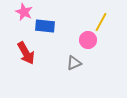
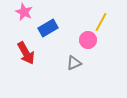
blue rectangle: moved 3 px right, 2 px down; rotated 36 degrees counterclockwise
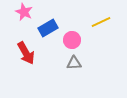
yellow line: rotated 36 degrees clockwise
pink circle: moved 16 px left
gray triangle: rotated 21 degrees clockwise
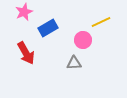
pink star: rotated 24 degrees clockwise
pink circle: moved 11 px right
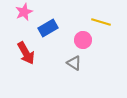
yellow line: rotated 42 degrees clockwise
gray triangle: rotated 35 degrees clockwise
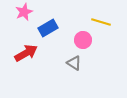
red arrow: rotated 90 degrees counterclockwise
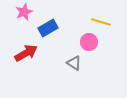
pink circle: moved 6 px right, 2 px down
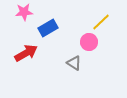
pink star: rotated 18 degrees clockwise
yellow line: rotated 60 degrees counterclockwise
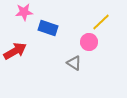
blue rectangle: rotated 48 degrees clockwise
red arrow: moved 11 px left, 2 px up
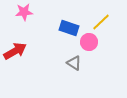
blue rectangle: moved 21 px right
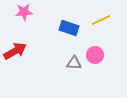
yellow line: moved 2 px up; rotated 18 degrees clockwise
pink circle: moved 6 px right, 13 px down
gray triangle: rotated 28 degrees counterclockwise
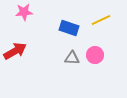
gray triangle: moved 2 px left, 5 px up
